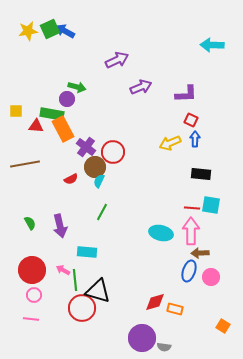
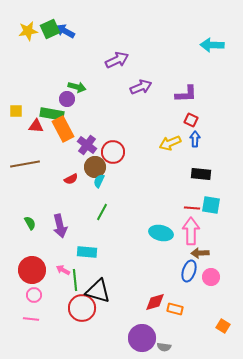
purple cross at (86, 147): moved 1 px right, 2 px up
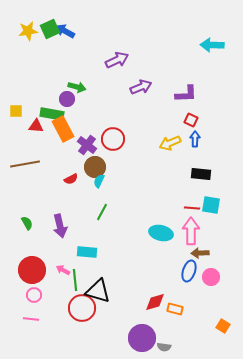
red circle at (113, 152): moved 13 px up
green semicircle at (30, 223): moved 3 px left
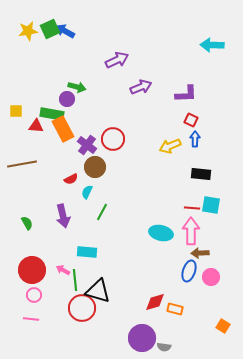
yellow arrow at (170, 143): moved 3 px down
brown line at (25, 164): moved 3 px left
cyan semicircle at (99, 181): moved 12 px left, 11 px down
purple arrow at (60, 226): moved 3 px right, 10 px up
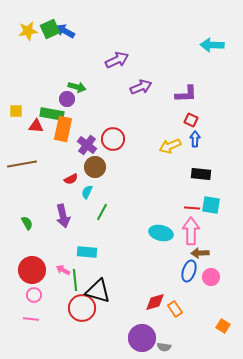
orange rectangle at (63, 129): rotated 40 degrees clockwise
orange rectangle at (175, 309): rotated 42 degrees clockwise
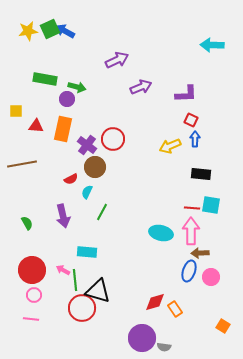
green rectangle at (52, 114): moved 7 px left, 35 px up
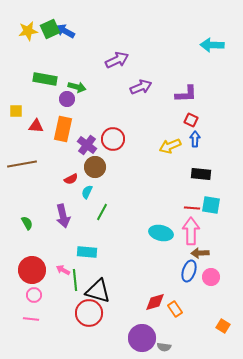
red circle at (82, 308): moved 7 px right, 5 px down
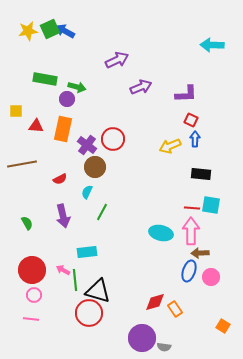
red semicircle at (71, 179): moved 11 px left
cyan rectangle at (87, 252): rotated 12 degrees counterclockwise
